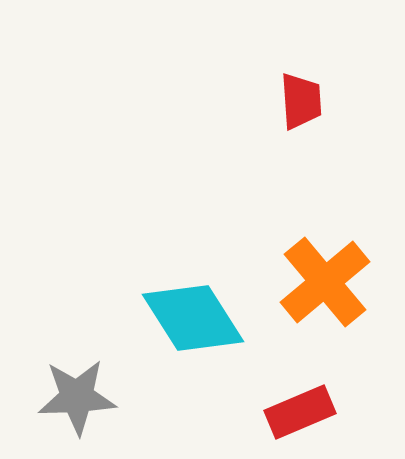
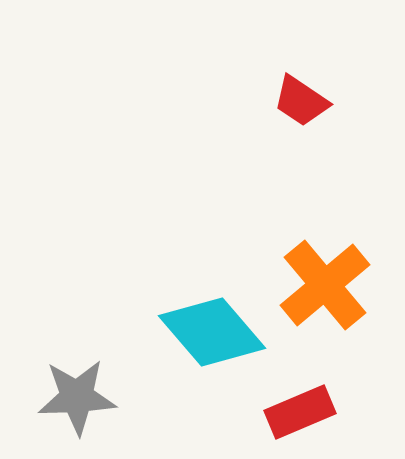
red trapezoid: rotated 128 degrees clockwise
orange cross: moved 3 px down
cyan diamond: moved 19 px right, 14 px down; rotated 8 degrees counterclockwise
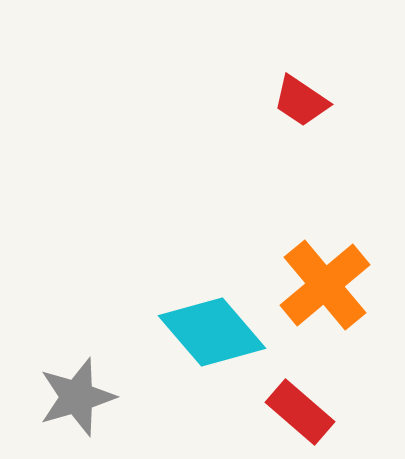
gray star: rotated 14 degrees counterclockwise
red rectangle: rotated 64 degrees clockwise
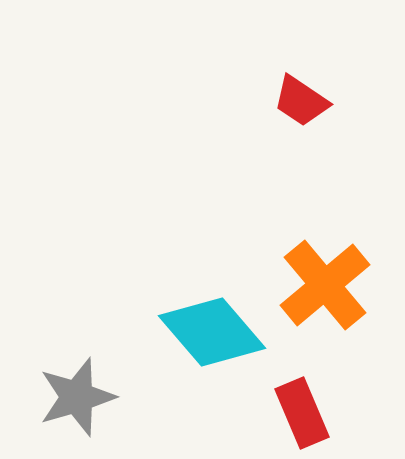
red rectangle: moved 2 px right, 1 px down; rotated 26 degrees clockwise
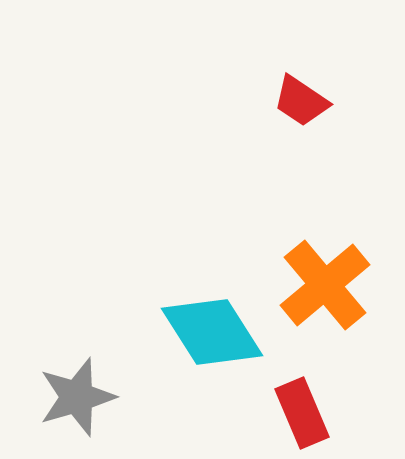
cyan diamond: rotated 8 degrees clockwise
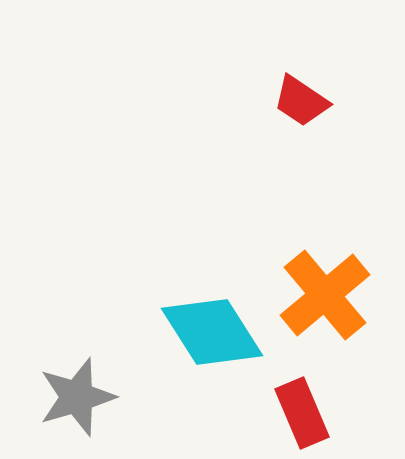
orange cross: moved 10 px down
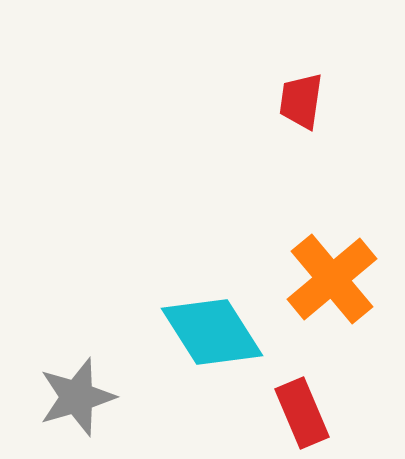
red trapezoid: rotated 64 degrees clockwise
orange cross: moved 7 px right, 16 px up
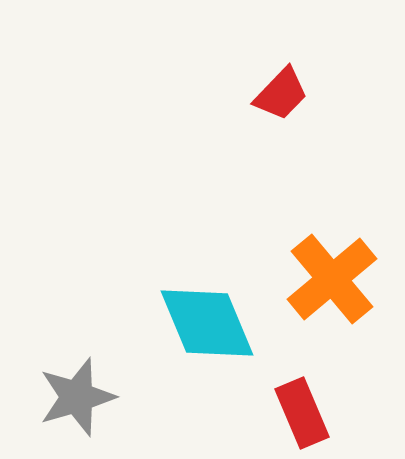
red trapezoid: moved 20 px left, 7 px up; rotated 144 degrees counterclockwise
cyan diamond: moved 5 px left, 9 px up; rotated 10 degrees clockwise
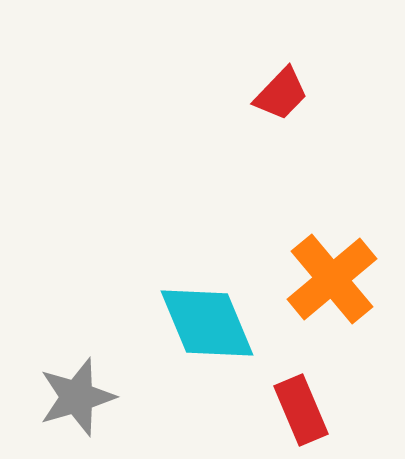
red rectangle: moved 1 px left, 3 px up
